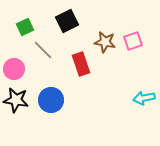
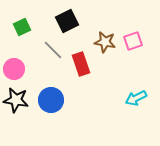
green square: moved 3 px left
gray line: moved 10 px right
cyan arrow: moved 8 px left; rotated 15 degrees counterclockwise
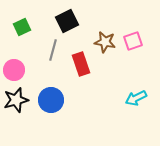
gray line: rotated 60 degrees clockwise
pink circle: moved 1 px down
black star: rotated 25 degrees counterclockwise
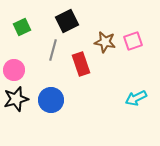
black star: moved 1 px up
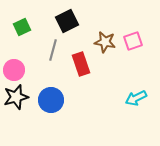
black star: moved 2 px up
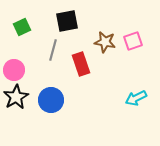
black square: rotated 15 degrees clockwise
black star: rotated 15 degrees counterclockwise
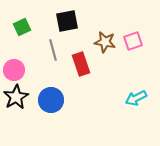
gray line: rotated 30 degrees counterclockwise
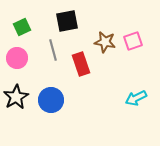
pink circle: moved 3 px right, 12 px up
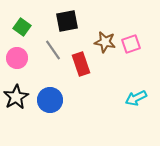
green square: rotated 30 degrees counterclockwise
pink square: moved 2 px left, 3 px down
gray line: rotated 20 degrees counterclockwise
blue circle: moved 1 px left
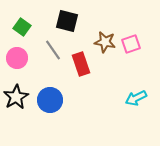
black square: rotated 25 degrees clockwise
